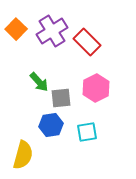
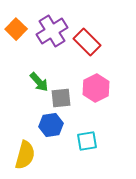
cyan square: moved 9 px down
yellow semicircle: moved 2 px right
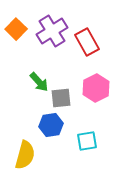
red rectangle: rotated 16 degrees clockwise
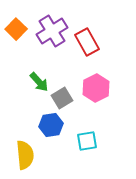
gray square: moved 1 px right; rotated 25 degrees counterclockwise
yellow semicircle: rotated 20 degrees counterclockwise
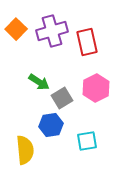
purple cross: rotated 16 degrees clockwise
red rectangle: rotated 16 degrees clockwise
green arrow: rotated 15 degrees counterclockwise
yellow semicircle: moved 5 px up
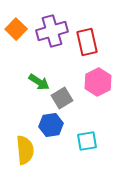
pink hexagon: moved 2 px right, 6 px up
